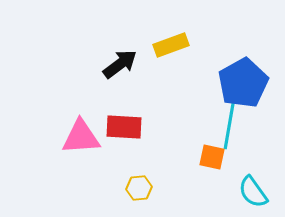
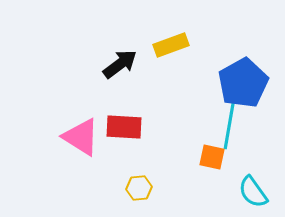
pink triangle: rotated 36 degrees clockwise
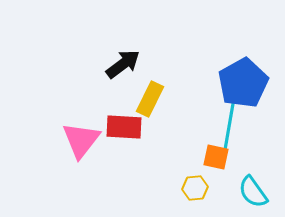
yellow rectangle: moved 21 px left, 54 px down; rotated 44 degrees counterclockwise
black arrow: moved 3 px right
pink triangle: moved 3 px down; rotated 36 degrees clockwise
orange square: moved 4 px right
yellow hexagon: moved 56 px right
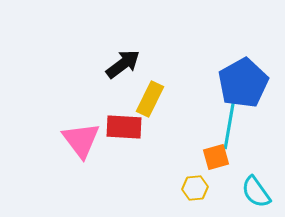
pink triangle: rotated 15 degrees counterclockwise
orange square: rotated 28 degrees counterclockwise
cyan semicircle: moved 3 px right
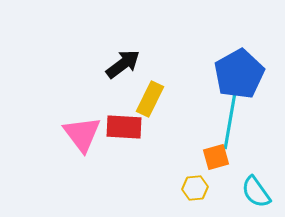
blue pentagon: moved 4 px left, 9 px up
pink triangle: moved 1 px right, 6 px up
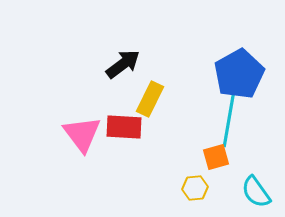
cyan line: moved 1 px left, 2 px up
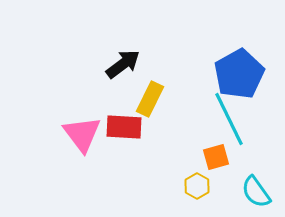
cyan line: rotated 36 degrees counterclockwise
yellow hexagon: moved 2 px right, 2 px up; rotated 25 degrees counterclockwise
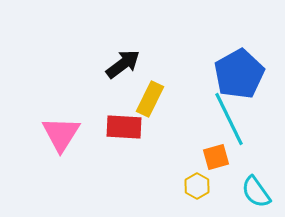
pink triangle: moved 21 px left; rotated 9 degrees clockwise
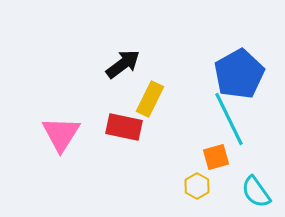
red rectangle: rotated 9 degrees clockwise
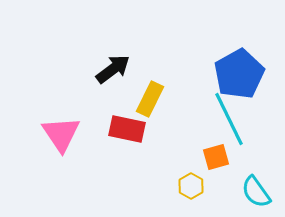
black arrow: moved 10 px left, 5 px down
red rectangle: moved 3 px right, 2 px down
pink triangle: rotated 6 degrees counterclockwise
yellow hexagon: moved 6 px left
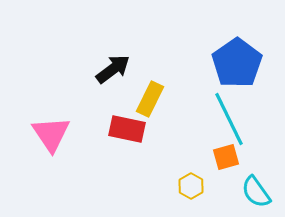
blue pentagon: moved 2 px left, 11 px up; rotated 6 degrees counterclockwise
pink triangle: moved 10 px left
orange square: moved 10 px right
